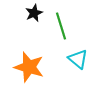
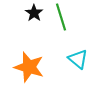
black star: rotated 12 degrees counterclockwise
green line: moved 9 px up
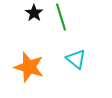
cyan triangle: moved 2 px left
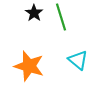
cyan triangle: moved 2 px right, 1 px down
orange star: moved 1 px up
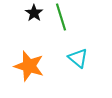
cyan triangle: moved 2 px up
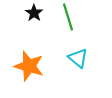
green line: moved 7 px right
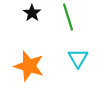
black star: moved 2 px left
cyan triangle: rotated 20 degrees clockwise
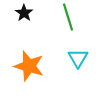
black star: moved 8 px left
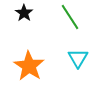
green line: moved 2 px right; rotated 16 degrees counterclockwise
orange star: rotated 16 degrees clockwise
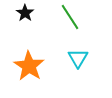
black star: moved 1 px right
